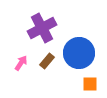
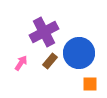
purple cross: moved 2 px right, 4 px down
brown rectangle: moved 3 px right
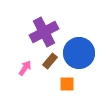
pink arrow: moved 4 px right, 5 px down
orange square: moved 23 px left
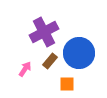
pink arrow: moved 1 px down
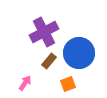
brown rectangle: moved 1 px left
pink arrow: moved 14 px down
orange square: moved 1 px right; rotated 21 degrees counterclockwise
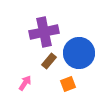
purple cross: rotated 16 degrees clockwise
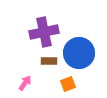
brown rectangle: rotated 49 degrees clockwise
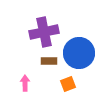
pink arrow: rotated 35 degrees counterclockwise
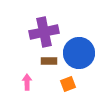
pink arrow: moved 2 px right, 1 px up
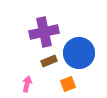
brown rectangle: rotated 21 degrees counterclockwise
pink arrow: moved 2 px down; rotated 14 degrees clockwise
